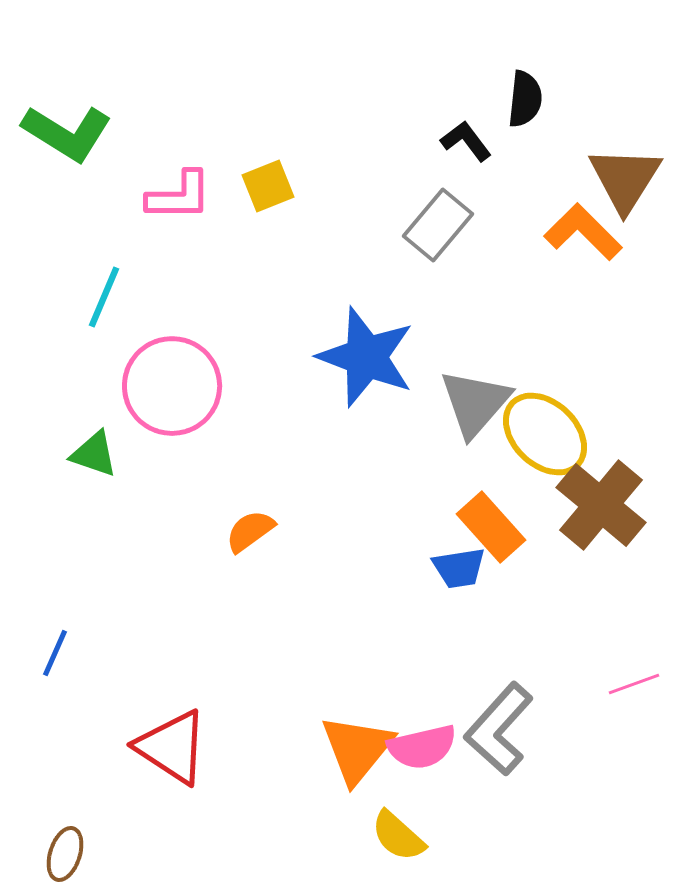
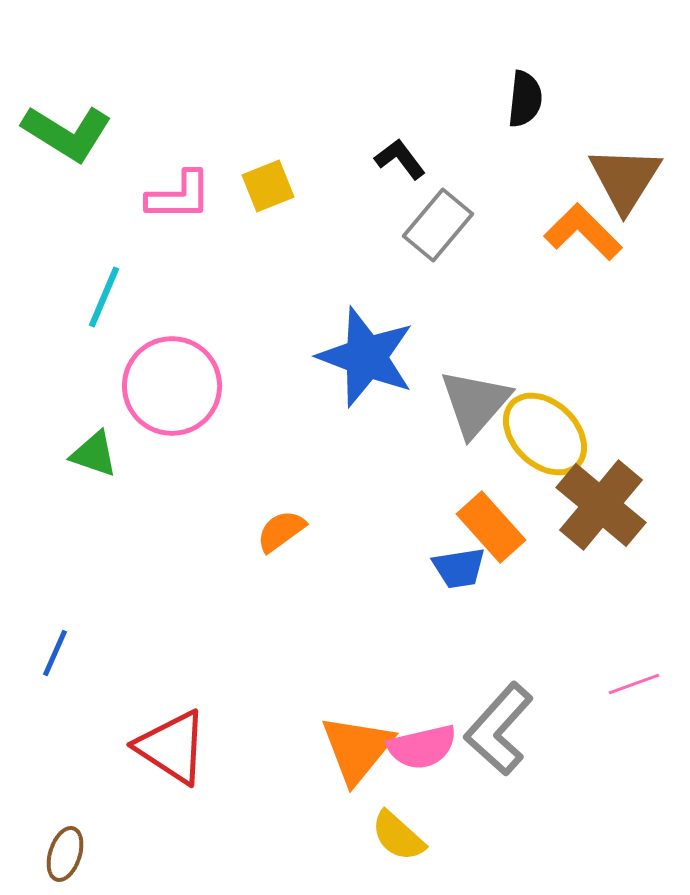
black L-shape: moved 66 px left, 18 px down
orange semicircle: moved 31 px right
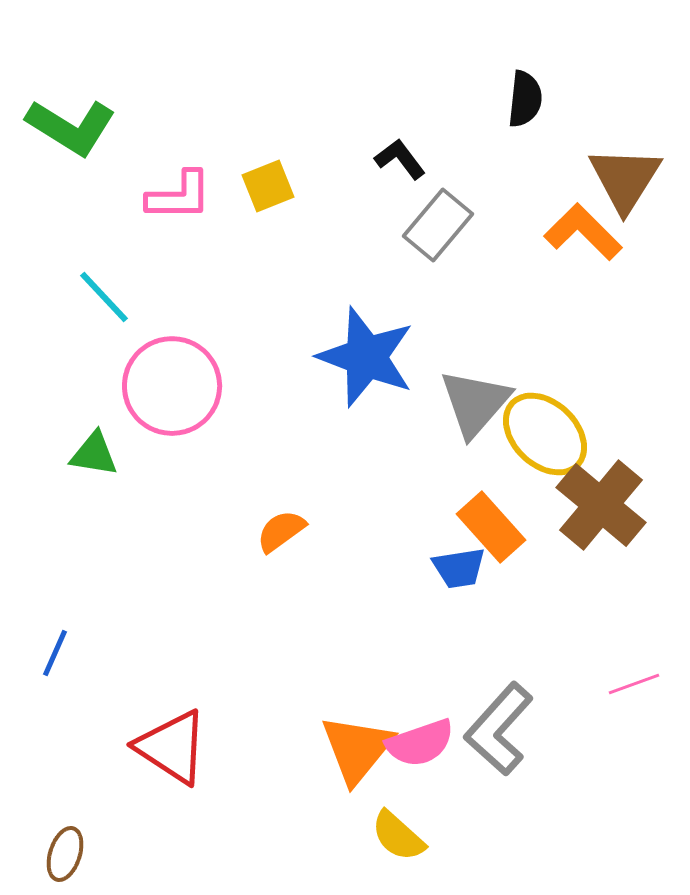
green L-shape: moved 4 px right, 6 px up
cyan line: rotated 66 degrees counterclockwise
green triangle: rotated 10 degrees counterclockwise
pink semicircle: moved 2 px left, 4 px up; rotated 6 degrees counterclockwise
